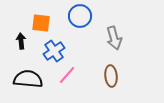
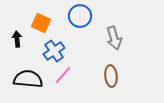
orange square: rotated 18 degrees clockwise
black arrow: moved 4 px left, 2 px up
pink line: moved 4 px left
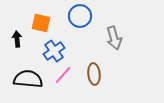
orange square: rotated 12 degrees counterclockwise
brown ellipse: moved 17 px left, 2 px up
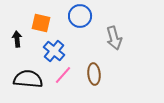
blue cross: rotated 15 degrees counterclockwise
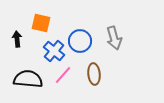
blue circle: moved 25 px down
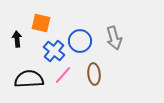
black semicircle: moved 1 px right; rotated 8 degrees counterclockwise
